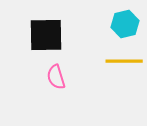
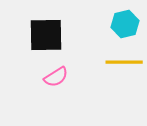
yellow line: moved 1 px down
pink semicircle: rotated 105 degrees counterclockwise
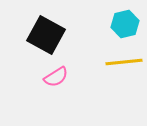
black square: rotated 30 degrees clockwise
yellow line: rotated 6 degrees counterclockwise
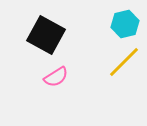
yellow line: rotated 39 degrees counterclockwise
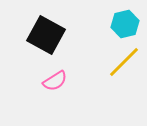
pink semicircle: moved 1 px left, 4 px down
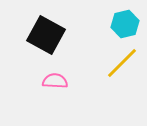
yellow line: moved 2 px left, 1 px down
pink semicircle: rotated 145 degrees counterclockwise
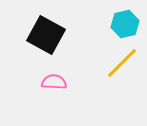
pink semicircle: moved 1 px left, 1 px down
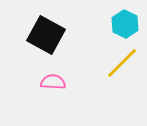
cyan hexagon: rotated 20 degrees counterclockwise
pink semicircle: moved 1 px left
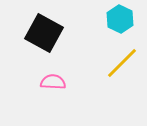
cyan hexagon: moved 5 px left, 5 px up
black square: moved 2 px left, 2 px up
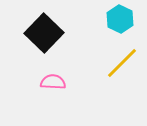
black square: rotated 15 degrees clockwise
